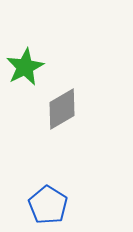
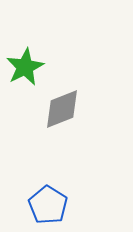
gray diamond: rotated 9 degrees clockwise
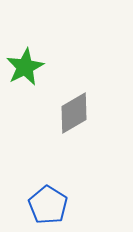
gray diamond: moved 12 px right, 4 px down; rotated 9 degrees counterclockwise
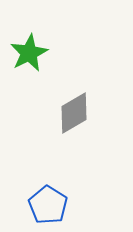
green star: moved 4 px right, 14 px up
